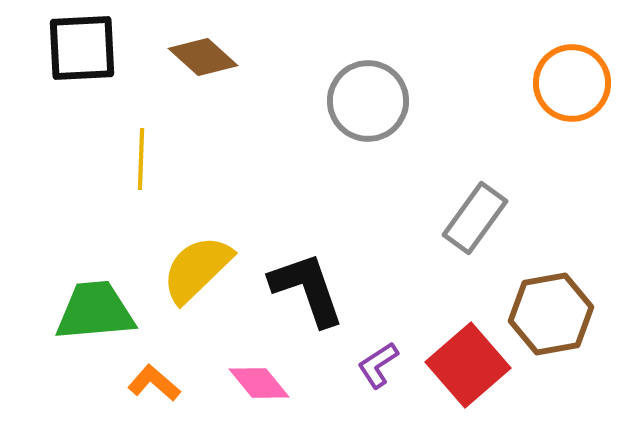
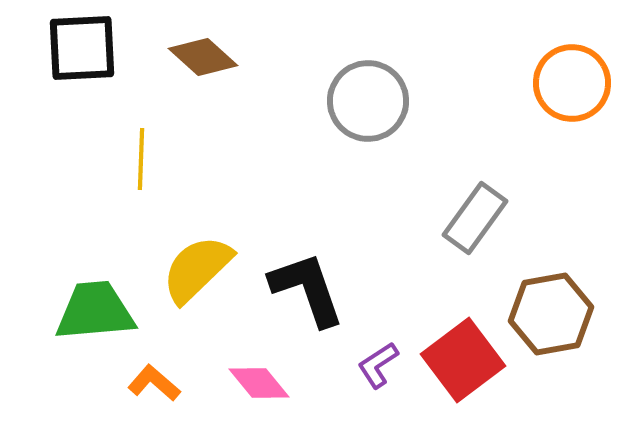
red square: moved 5 px left, 5 px up; rotated 4 degrees clockwise
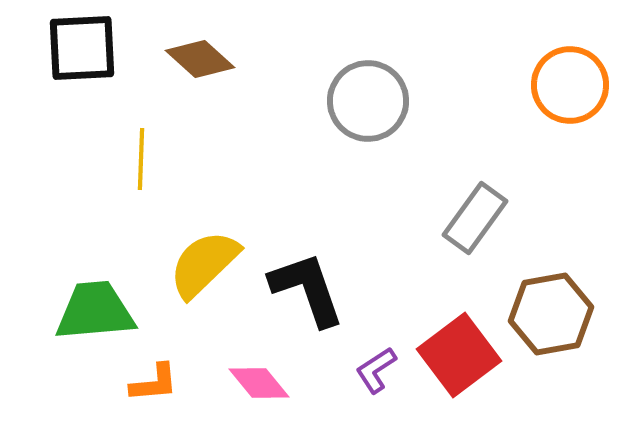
brown diamond: moved 3 px left, 2 px down
orange circle: moved 2 px left, 2 px down
yellow semicircle: moved 7 px right, 5 px up
red square: moved 4 px left, 5 px up
purple L-shape: moved 2 px left, 5 px down
orange L-shape: rotated 134 degrees clockwise
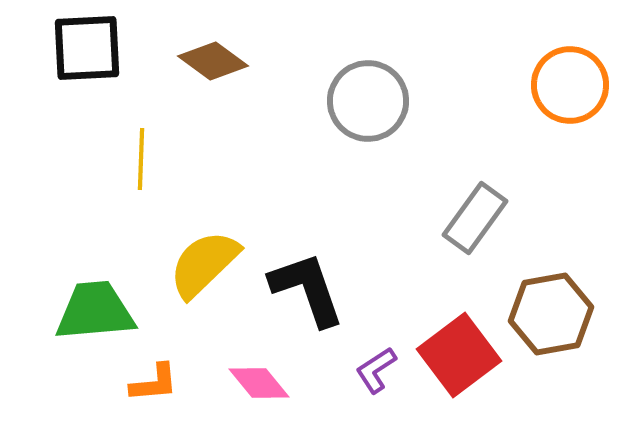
black square: moved 5 px right
brown diamond: moved 13 px right, 2 px down; rotated 6 degrees counterclockwise
